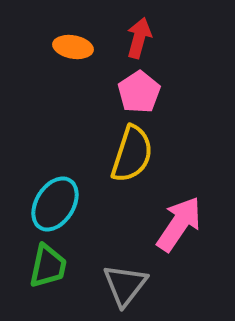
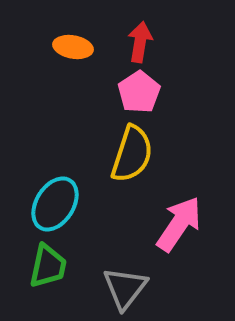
red arrow: moved 1 px right, 4 px down; rotated 6 degrees counterclockwise
gray triangle: moved 3 px down
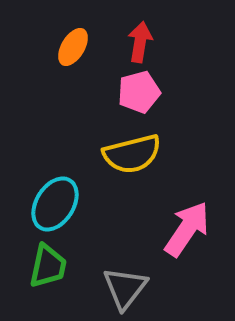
orange ellipse: rotated 69 degrees counterclockwise
pink pentagon: rotated 18 degrees clockwise
yellow semicircle: rotated 58 degrees clockwise
pink arrow: moved 8 px right, 5 px down
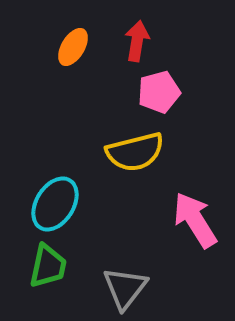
red arrow: moved 3 px left, 1 px up
pink pentagon: moved 20 px right
yellow semicircle: moved 3 px right, 2 px up
pink arrow: moved 8 px right, 9 px up; rotated 66 degrees counterclockwise
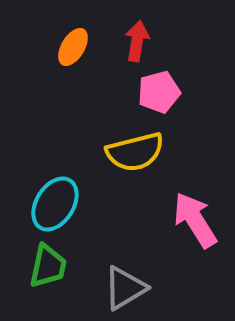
gray triangle: rotated 21 degrees clockwise
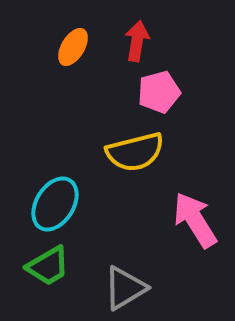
green trapezoid: rotated 48 degrees clockwise
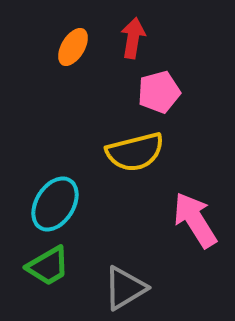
red arrow: moved 4 px left, 3 px up
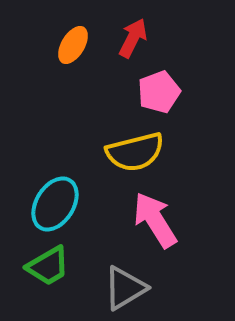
red arrow: rotated 18 degrees clockwise
orange ellipse: moved 2 px up
pink pentagon: rotated 6 degrees counterclockwise
pink arrow: moved 40 px left
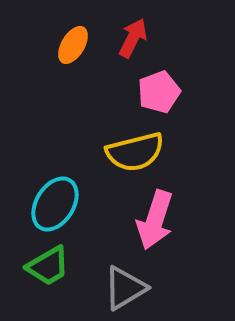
pink arrow: rotated 130 degrees counterclockwise
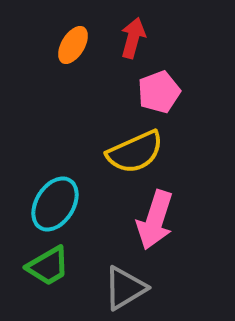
red arrow: rotated 12 degrees counterclockwise
yellow semicircle: rotated 10 degrees counterclockwise
